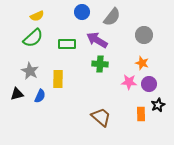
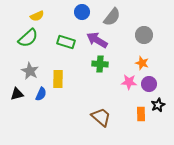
green semicircle: moved 5 px left
green rectangle: moved 1 px left, 2 px up; rotated 18 degrees clockwise
blue semicircle: moved 1 px right, 2 px up
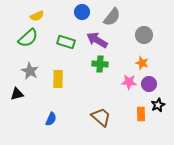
blue semicircle: moved 10 px right, 25 px down
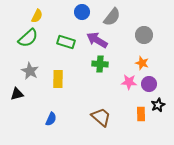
yellow semicircle: rotated 40 degrees counterclockwise
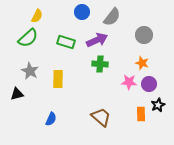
purple arrow: rotated 125 degrees clockwise
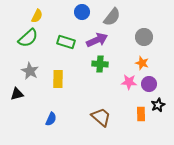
gray circle: moved 2 px down
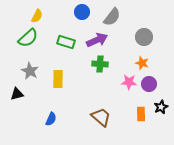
black star: moved 3 px right, 2 px down
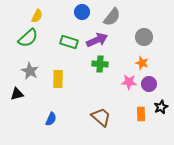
green rectangle: moved 3 px right
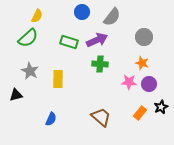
black triangle: moved 1 px left, 1 px down
orange rectangle: moved 1 px left, 1 px up; rotated 40 degrees clockwise
